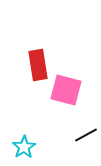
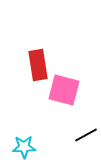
pink square: moved 2 px left
cyan star: rotated 30 degrees clockwise
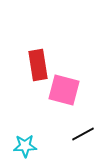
black line: moved 3 px left, 1 px up
cyan star: moved 1 px right, 1 px up
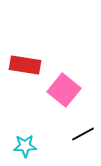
red rectangle: moved 13 px left; rotated 72 degrees counterclockwise
pink square: rotated 24 degrees clockwise
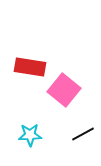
red rectangle: moved 5 px right, 2 px down
cyan star: moved 5 px right, 11 px up
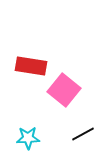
red rectangle: moved 1 px right, 1 px up
cyan star: moved 2 px left, 3 px down
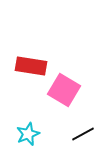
pink square: rotated 8 degrees counterclockwise
cyan star: moved 4 px up; rotated 20 degrees counterclockwise
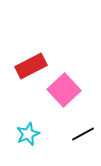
red rectangle: rotated 36 degrees counterclockwise
pink square: rotated 16 degrees clockwise
